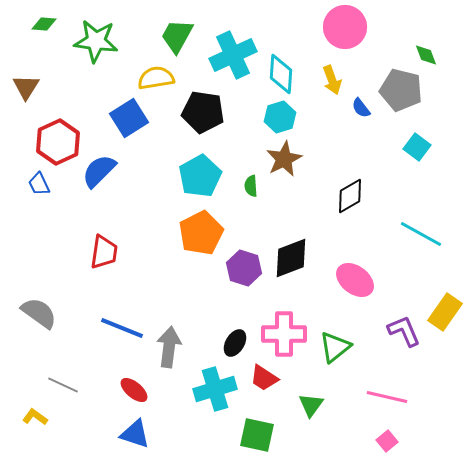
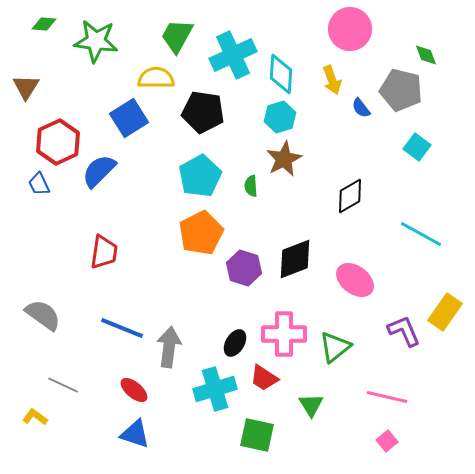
pink circle at (345, 27): moved 5 px right, 2 px down
yellow semicircle at (156, 78): rotated 9 degrees clockwise
black diamond at (291, 258): moved 4 px right, 1 px down
gray semicircle at (39, 313): moved 4 px right, 2 px down
green triangle at (311, 405): rotated 8 degrees counterclockwise
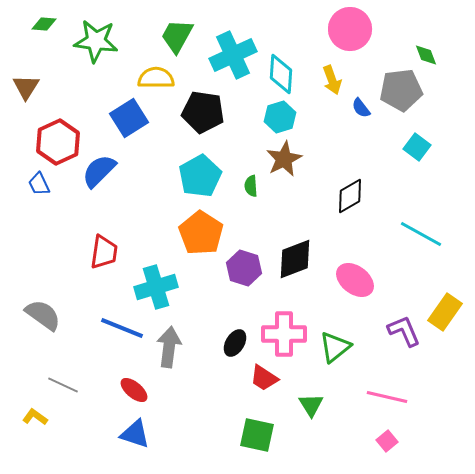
gray pentagon at (401, 90): rotated 21 degrees counterclockwise
orange pentagon at (201, 233): rotated 12 degrees counterclockwise
cyan cross at (215, 389): moved 59 px left, 102 px up
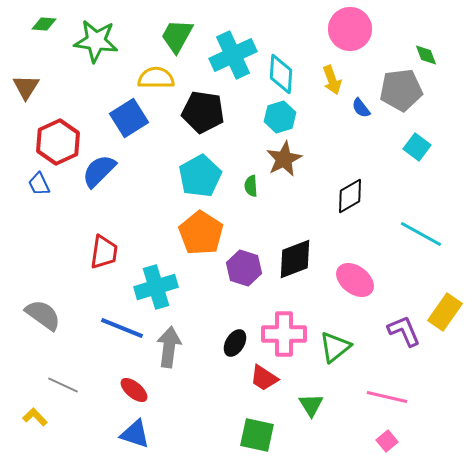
yellow L-shape at (35, 417): rotated 10 degrees clockwise
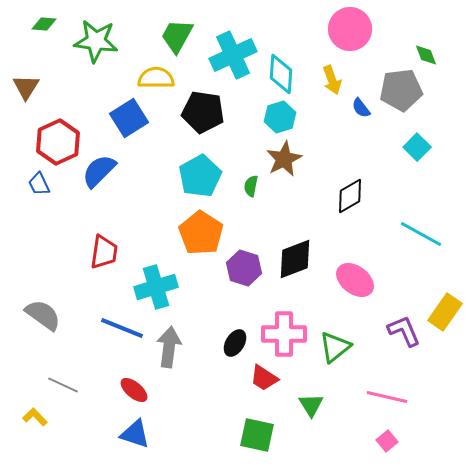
cyan square at (417, 147): rotated 8 degrees clockwise
green semicircle at (251, 186): rotated 15 degrees clockwise
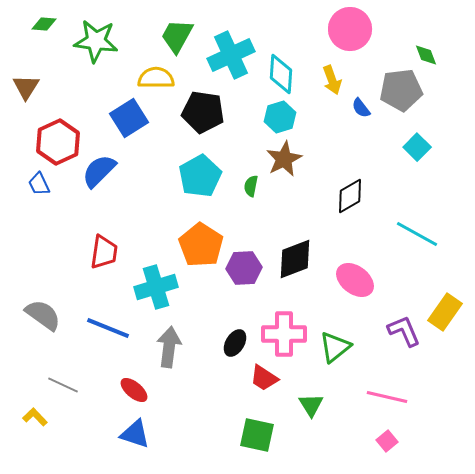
cyan cross at (233, 55): moved 2 px left
orange pentagon at (201, 233): moved 12 px down
cyan line at (421, 234): moved 4 px left
purple hexagon at (244, 268): rotated 20 degrees counterclockwise
blue line at (122, 328): moved 14 px left
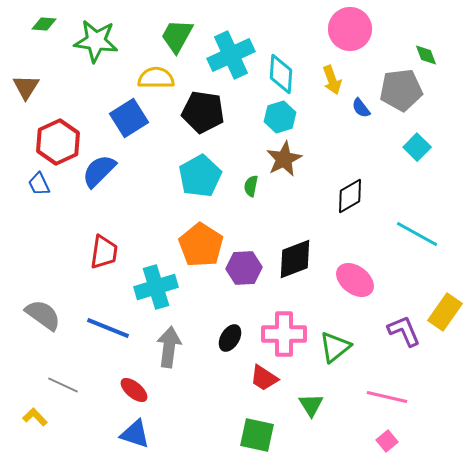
black ellipse at (235, 343): moved 5 px left, 5 px up
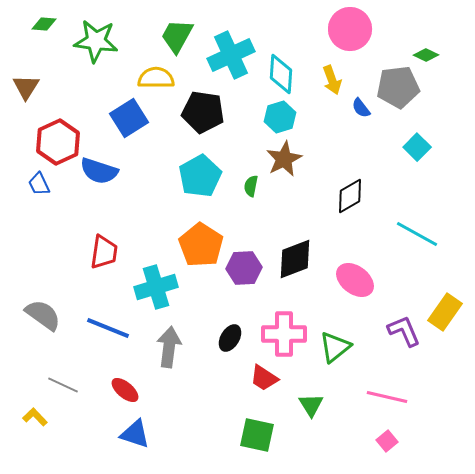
green diamond at (426, 55): rotated 45 degrees counterclockwise
gray pentagon at (401, 90): moved 3 px left, 3 px up
blue semicircle at (99, 171): rotated 117 degrees counterclockwise
red ellipse at (134, 390): moved 9 px left
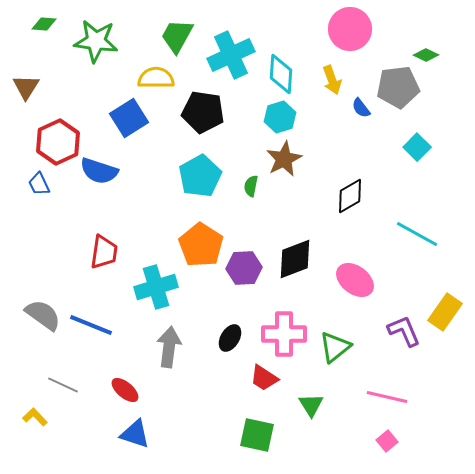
blue line at (108, 328): moved 17 px left, 3 px up
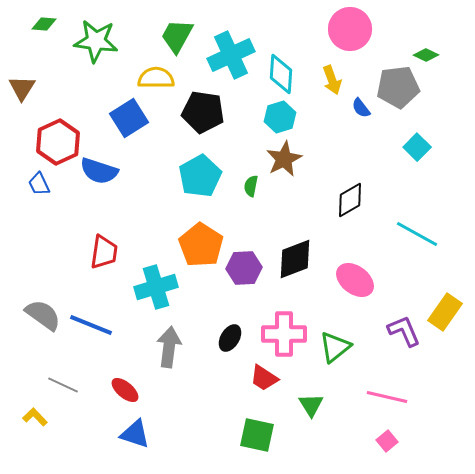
brown triangle at (26, 87): moved 4 px left, 1 px down
black diamond at (350, 196): moved 4 px down
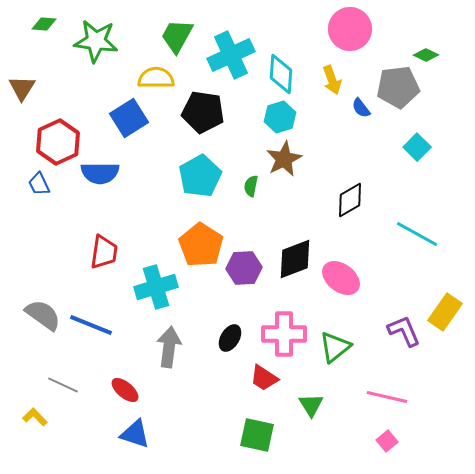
blue semicircle at (99, 171): moved 1 px right, 2 px down; rotated 18 degrees counterclockwise
pink ellipse at (355, 280): moved 14 px left, 2 px up
